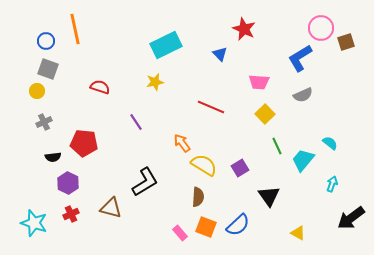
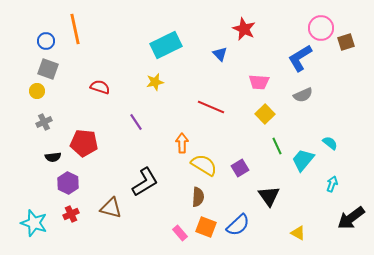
orange arrow: rotated 36 degrees clockwise
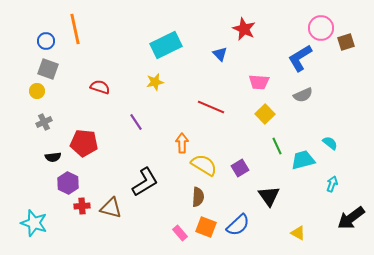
cyan trapezoid: rotated 35 degrees clockwise
red cross: moved 11 px right, 8 px up; rotated 21 degrees clockwise
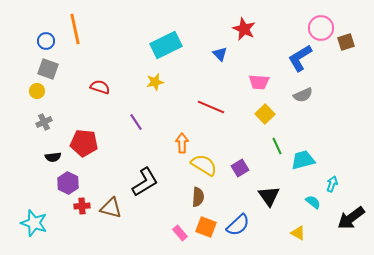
cyan semicircle: moved 17 px left, 59 px down
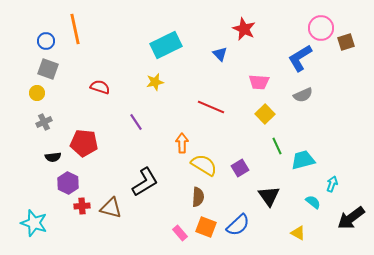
yellow circle: moved 2 px down
